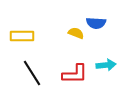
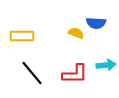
black line: rotated 8 degrees counterclockwise
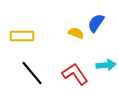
blue semicircle: rotated 120 degrees clockwise
red L-shape: rotated 124 degrees counterclockwise
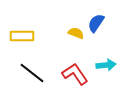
black line: rotated 12 degrees counterclockwise
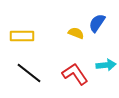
blue semicircle: moved 1 px right
black line: moved 3 px left
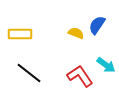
blue semicircle: moved 2 px down
yellow rectangle: moved 2 px left, 2 px up
cyan arrow: rotated 42 degrees clockwise
red L-shape: moved 5 px right, 2 px down
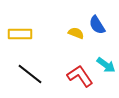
blue semicircle: rotated 66 degrees counterclockwise
black line: moved 1 px right, 1 px down
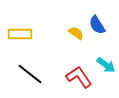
yellow semicircle: rotated 14 degrees clockwise
red L-shape: moved 1 px left, 1 px down
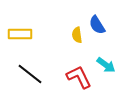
yellow semicircle: moved 1 px right, 2 px down; rotated 133 degrees counterclockwise
red L-shape: rotated 8 degrees clockwise
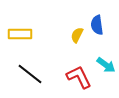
blue semicircle: rotated 24 degrees clockwise
yellow semicircle: rotated 35 degrees clockwise
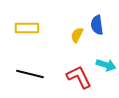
yellow rectangle: moved 7 px right, 6 px up
cyan arrow: rotated 18 degrees counterclockwise
black line: rotated 24 degrees counterclockwise
